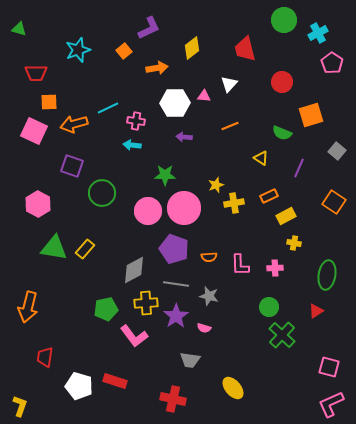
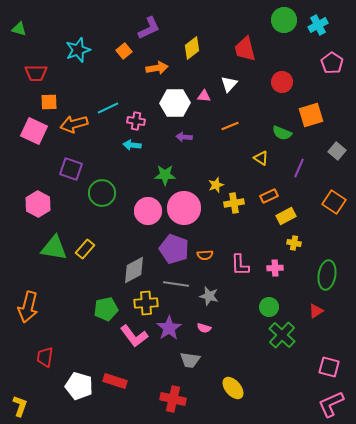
cyan cross at (318, 33): moved 8 px up
purple square at (72, 166): moved 1 px left, 3 px down
orange semicircle at (209, 257): moved 4 px left, 2 px up
purple star at (176, 316): moved 7 px left, 12 px down
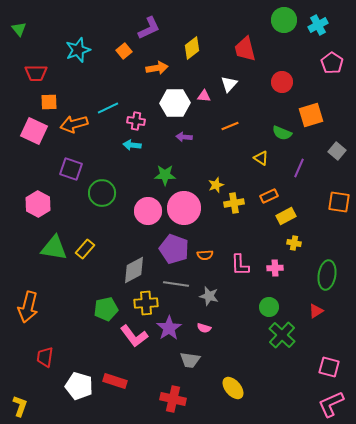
green triangle at (19, 29): rotated 35 degrees clockwise
orange square at (334, 202): moved 5 px right; rotated 25 degrees counterclockwise
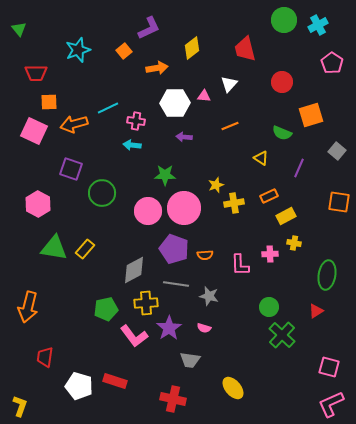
pink cross at (275, 268): moved 5 px left, 14 px up
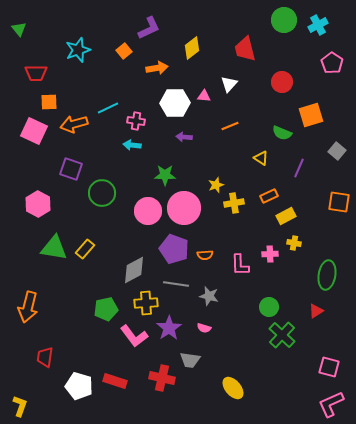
red cross at (173, 399): moved 11 px left, 21 px up
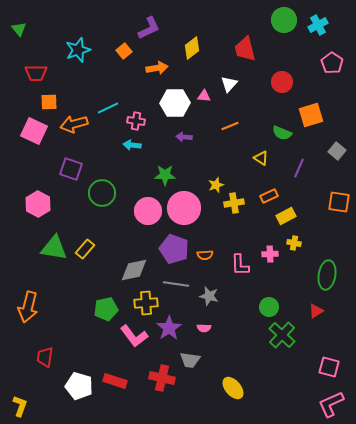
gray diamond at (134, 270): rotated 16 degrees clockwise
pink semicircle at (204, 328): rotated 16 degrees counterclockwise
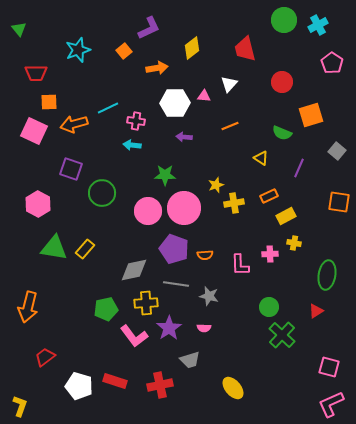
red trapezoid at (45, 357): rotated 45 degrees clockwise
gray trapezoid at (190, 360): rotated 25 degrees counterclockwise
red cross at (162, 378): moved 2 px left, 7 px down; rotated 25 degrees counterclockwise
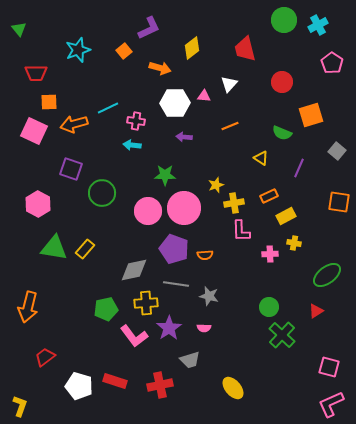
orange arrow at (157, 68): moved 3 px right; rotated 25 degrees clockwise
pink L-shape at (240, 265): moved 1 px right, 34 px up
green ellipse at (327, 275): rotated 44 degrees clockwise
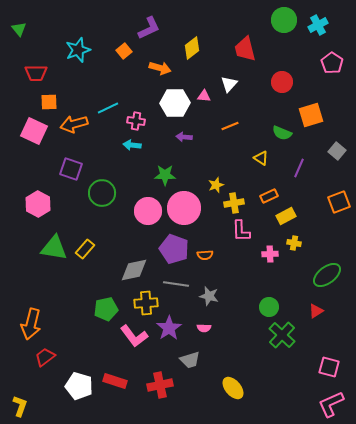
orange square at (339, 202): rotated 30 degrees counterclockwise
orange arrow at (28, 307): moved 3 px right, 17 px down
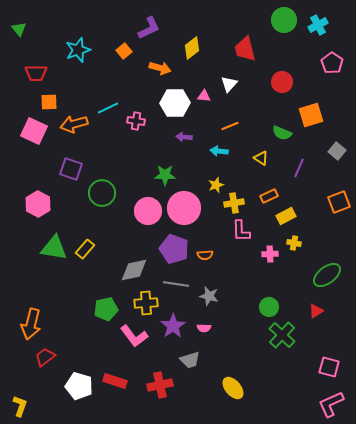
cyan arrow at (132, 145): moved 87 px right, 6 px down
purple star at (169, 328): moved 4 px right, 2 px up
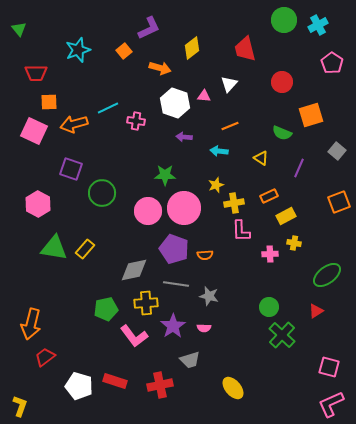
white hexagon at (175, 103): rotated 20 degrees clockwise
